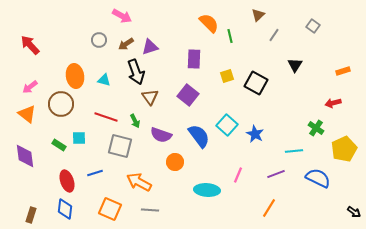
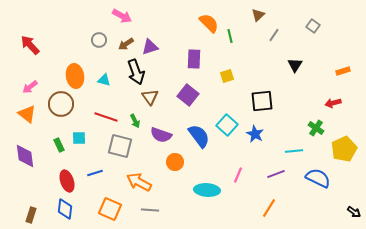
black square at (256, 83): moved 6 px right, 18 px down; rotated 35 degrees counterclockwise
green rectangle at (59, 145): rotated 32 degrees clockwise
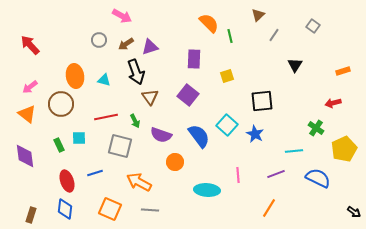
red line at (106, 117): rotated 30 degrees counterclockwise
pink line at (238, 175): rotated 28 degrees counterclockwise
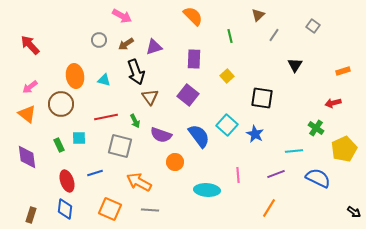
orange semicircle at (209, 23): moved 16 px left, 7 px up
purple triangle at (150, 47): moved 4 px right
yellow square at (227, 76): rotated 24 degrees counterclockwise
black square at (262, 101): moved 3 px up; rotated 15 degrees clockwise
purple diamond at (25, 156): moved 2 px right, 1 px down
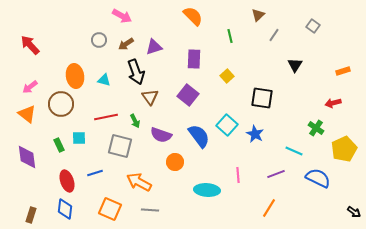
cyan line at (294, 151): rotated 30 degrees clockwise
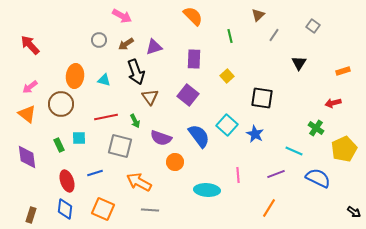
black triangle at (295, 65): moved 4 px right, 2 px up
orange ellipse at (75, 76): rotated 15 degrees clockwise
purple semicircle at (161, 135): moved 3 px down
orange square at (110, 209): moved 7 px left
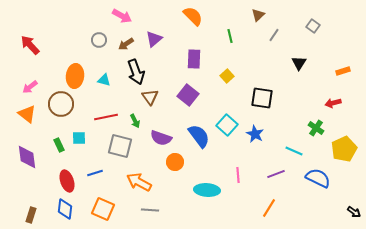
purple triangle at (154, 47): moved 8 px up; rotated 24 degrees counterclockwise
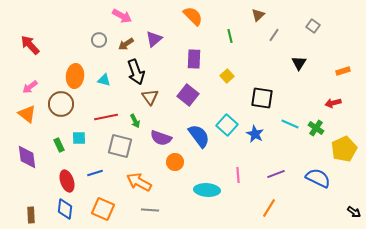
cyan line at (294, 151): moved 4 px left, 27 px up
brown rectangle at (31, 215): rotated 21 degrees counterclockwise
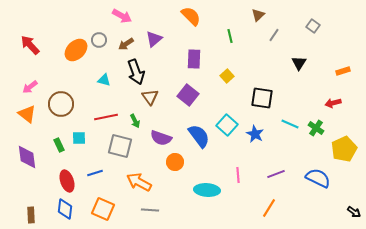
orange semicircle at (193, 16): moved 2 px left
orange ellipse at (75, 76): moved 1 px right, 26 px up; rotated 40 degrees clockwise
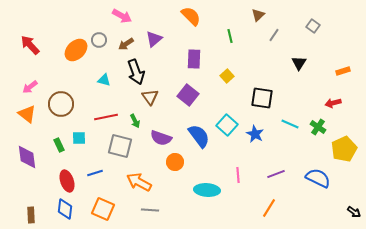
green cross at (316, 128): moved 2 px right, 1 px up
